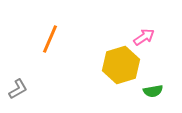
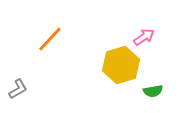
orange line: rotated 20 degrees clockwise
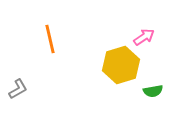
orange line: rotated 56 degrees counterclockwise
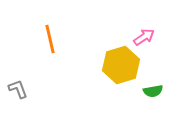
gray L-shape: rotated 80 degrees counterclockwise
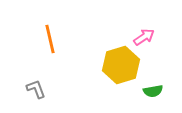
gray L-shape: moved 18 px right
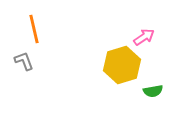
orange line: moved 16 px left, 10 px up
yellow hexagon: moved 1 px right
gray L-shape: moved 12 px left, 28 px up
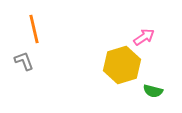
green semicircle: rotated 24 degrees clockwise
